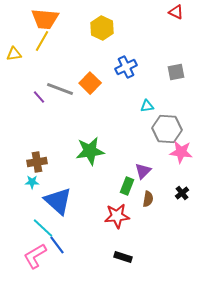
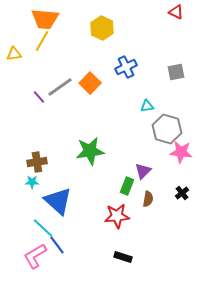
gray line: moved 2 px up; rotated 56 degrees counterclockwise
gray hexagon: rotated 12 degrees clockwise
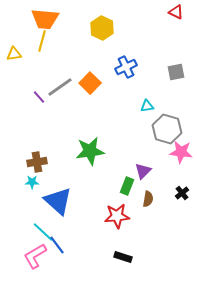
yellow line: rotated 15 degrees counterclockwise
cyan line: moved 4 px down
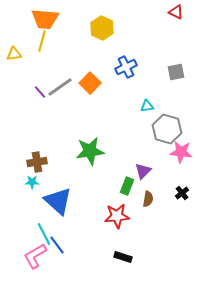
purple line: moved 1 px right, 5 px up
cyan line: moved 1 px right, 2 px down; rotated 20 degrees clockwise
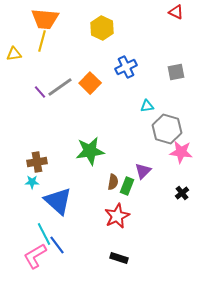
brown semicircle: moved 35 px left, 17 px up
red star: rotated 20 degrees counterclockwise
black rectangle: moved 4 px left, 1 px down
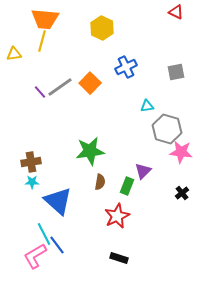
brown cross: moved 6 px left
brown semicircle: moved 13 px left
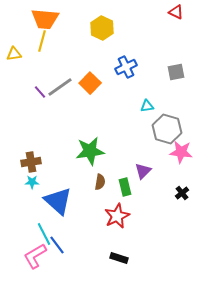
green rectangle: moved 2 px left, 1 px down; rotated 36 degrees counterclockwise
